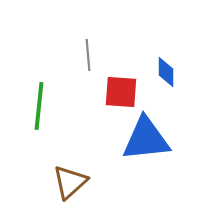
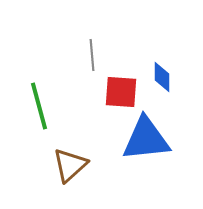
gray line: moved 4 px right
blue diamond: moved 4 px left, 5 px down
green line: rotated 21 degrees counterclockwise
brown triangle: moved 17 px up
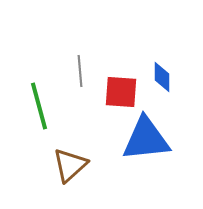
gray line: moved 12 px left, 16 px down
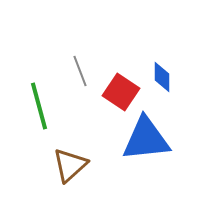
gray line: rotated 16 degrees counterclockwise
red square: rotated 30 degrees clockwise
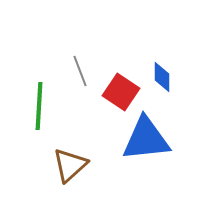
green line: rotated 18 degrees clockwise
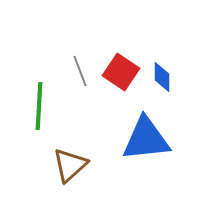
red square: moved 20 px up
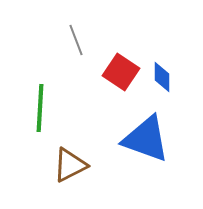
gray line: moved 4 px left, 31 px up
green line: moved 1 px right, 2 px down
blue triangle: rotated 26 degrees clockwise
brown triangle: rotated 15 degrees clockwise
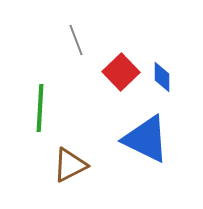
red square: rotated 12 degrees clockwise
blue triangle: rotated 6 degrees clockwise
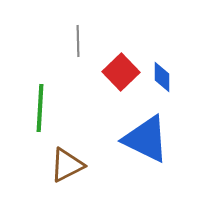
gray line: moved 2 px right, 1 px down; rotated 20 degrees clockwise
brown triangle: moved 3 px left
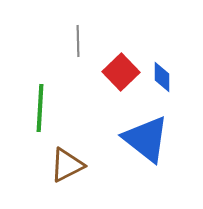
blue triangle: rotated 12 degrees clockwise
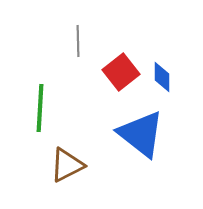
red square: rotated 6 degrees clockwise
blue triangle: moved 5 px left, 5 px up
